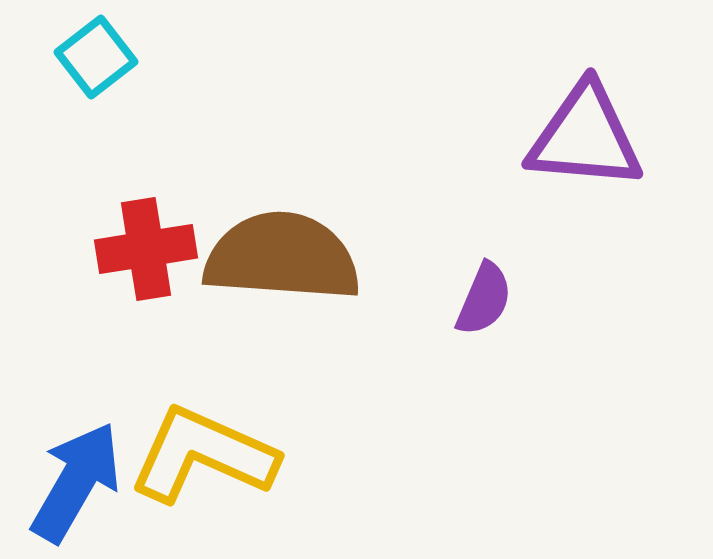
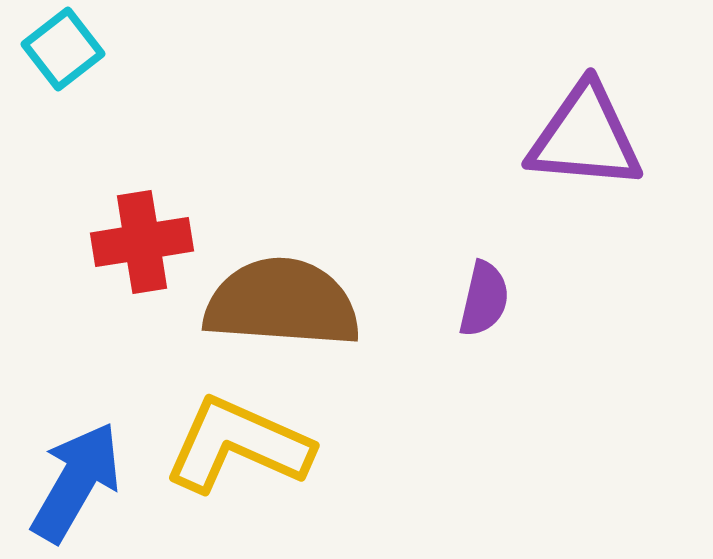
cyan square: moved 33 px left, 8 px up
red cross: moved 4 px left, 7 px up
brown semicircle: moved 46 px down
purple semicircle: rotated 10 degrees counterclockwise
yellow L-shape: moved 35 px right, 10 px up
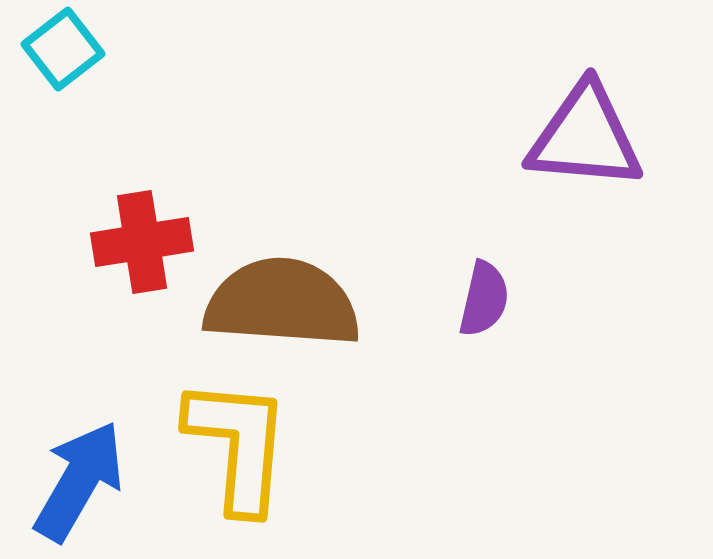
yellow L-shape: rotated 71 degrees clockwise
blue arrow: moved 3 px right, 1 px up
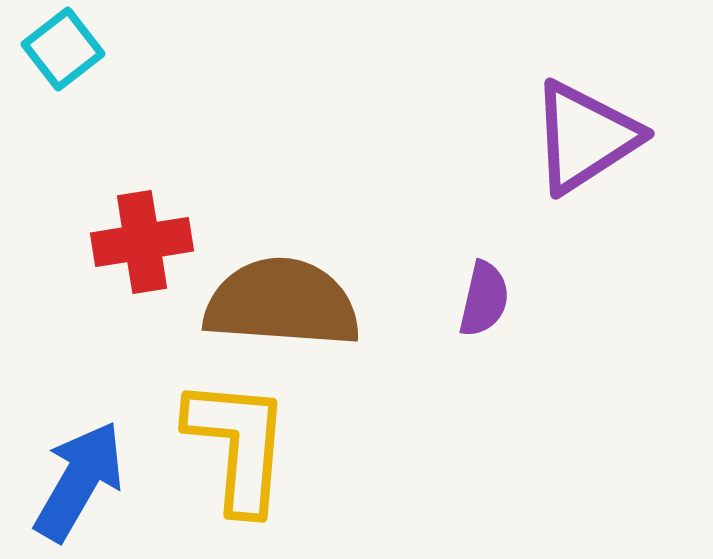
purple triangle: rotated 38 degrees counterclockwise
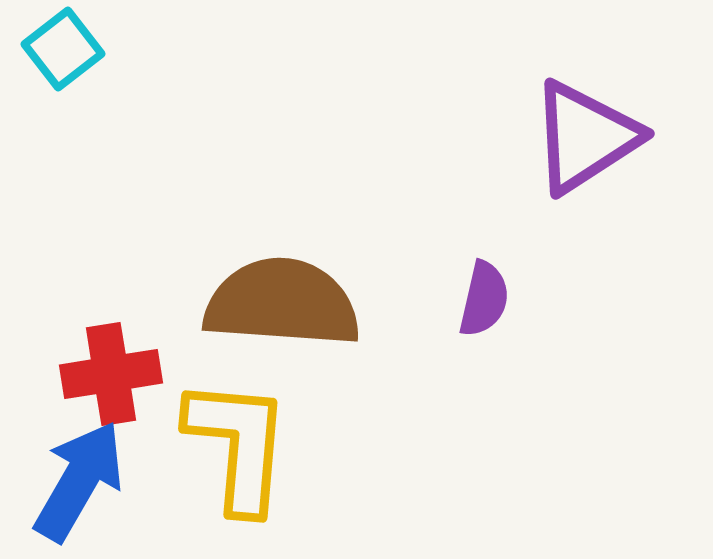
red cross: moved 31 px left, 132 px down
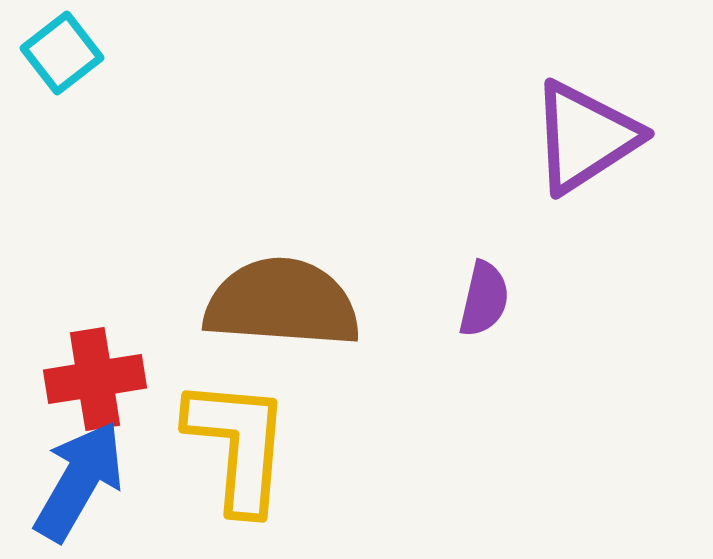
cyan square: moved 1 px left, 4 px down
red cross: moved 16 px left, 5 px down
